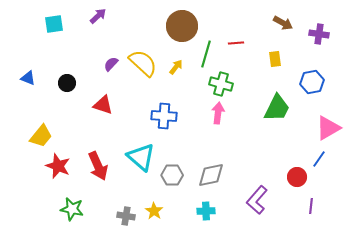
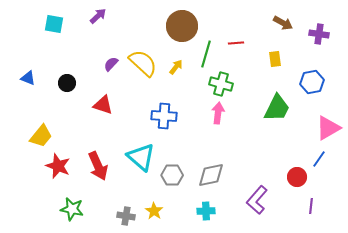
cyan square: rotated 18 degrees clockwise
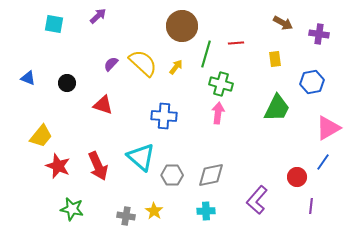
blue line: moved 4 px right, 3 px down
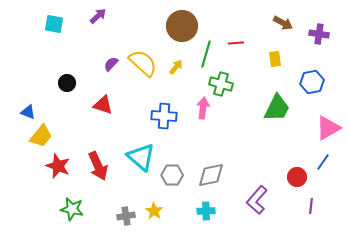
blue triangle: moved 34 px down
pink arrow: moved 15 px left, 5 px up
gray cross: rotated 18 degrees counterclockwise
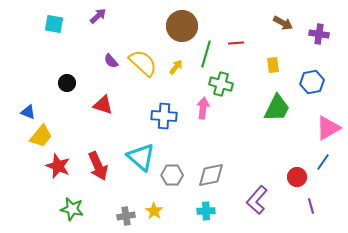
yellow rectangle: moved 2 px left, 6 px down
purple semicircle: moved 3 px up; rotated 84 degrees counterclockwise
purple line: rotated 21 degrees counterclockwise
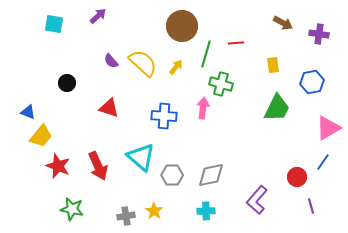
red triangle: moved 6 px right, 3 px down
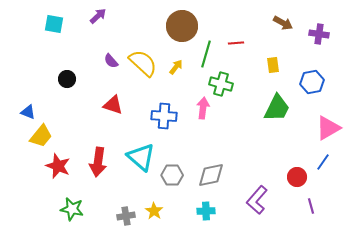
black circle: moved 4 px up
red triangle: moved 4 px right, 3 px up
red arrow: moved 4 px up; rotated 32 degrees clockwise
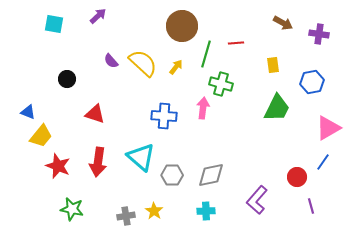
red triangle: moved 18 px left, 9 px down
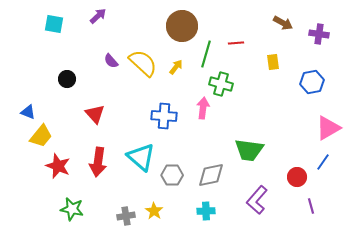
yellow rectangle: moved 3 px up
green trapezoid: moved 28 px left, 42 px down; rotated 72 degrees clockwise
red triangle: rotated 30 degrees clockwise
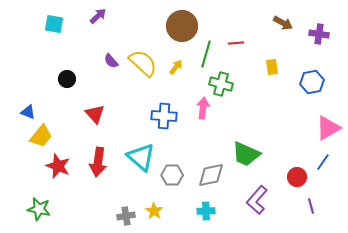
yellow rectangle: moved 1 px left, 5 px down
green trapezoid: moved 3 px left, 4 px down; rotated 16 degrees clockwise
green star: moved 33 px left
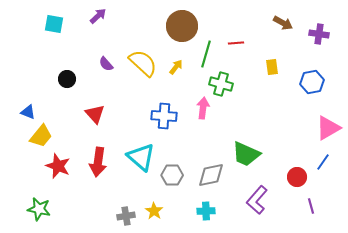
purple semicircle: moved 5 px left, 3 px down
